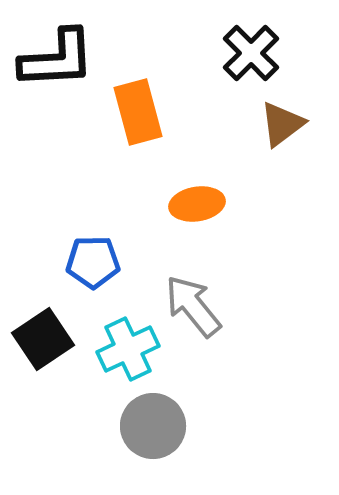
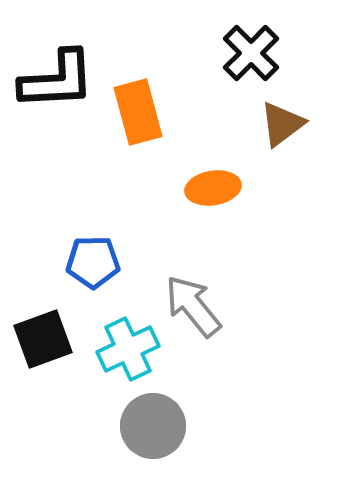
black L-shape: moved 21 px down
orange ellipse: moved 16 px right, 16 px up
black square: rotated 14 degrees clockwise
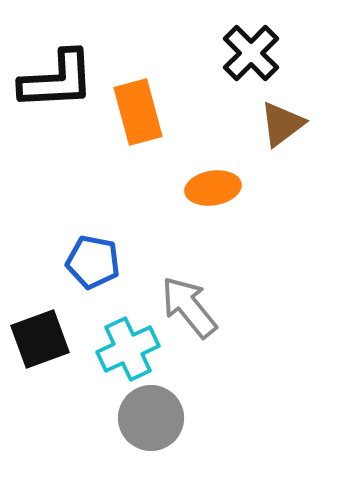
blue pentagon: rotated 12 degrees clockwise
gray arrow: moved 4 px left, 1 px down
black square: moved 3 px left
gray circle: moved 2 px left, 8 px up
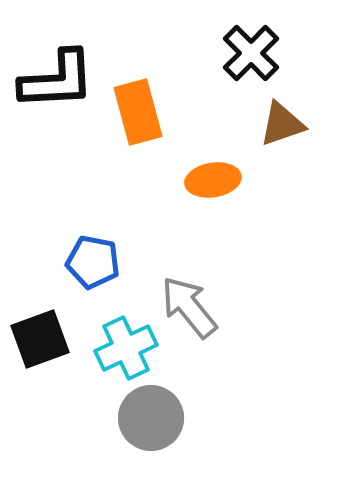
brown triangle: rotated 18 degrees clockwise
orange ellipse: moved 8 px up
cyan cross: moved 2 px left, 1 px up
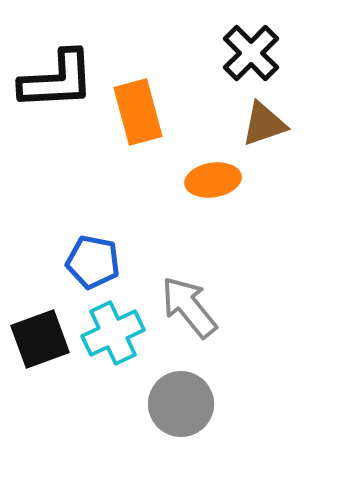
brown triangle: moved 18 px left
cyan cross: moved 13 px left, 15 px up
gray circle: moved 30 px right, 14 px up
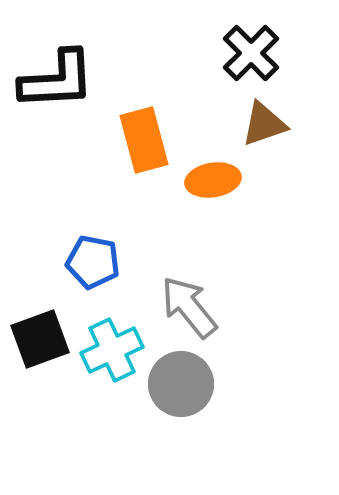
orange rectangle: moved 6 px right, 28 px down
cyan cross: moved 1 px left, 17 px down
gray circle: moved 20 px up
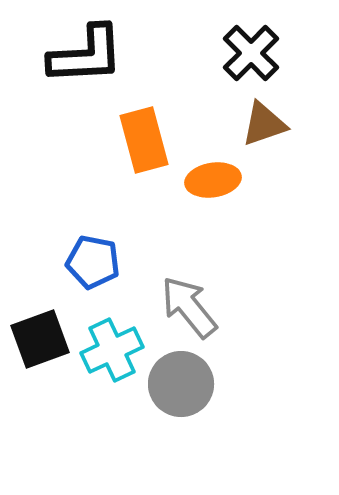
black L-shape: moved 29 px right, 25 px up
